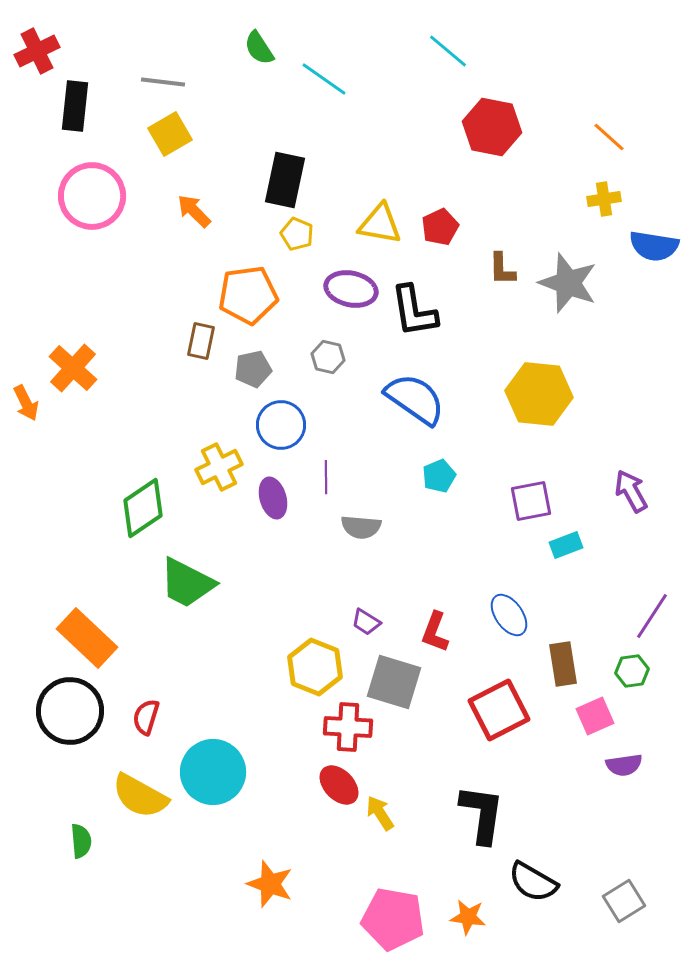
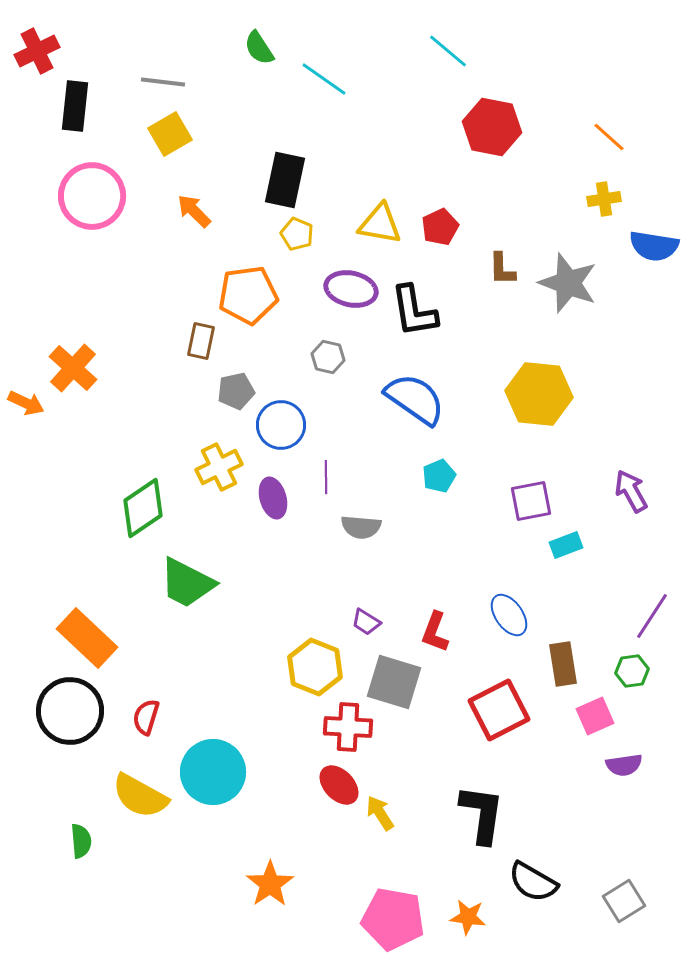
gray pentagon at (253, 369): moved 17 px left, 22 px down
orange arrow at (26, 403): rotated 39 degrees counterclockwise
orange star at (270, 884): rotated 18 degrees clockwise
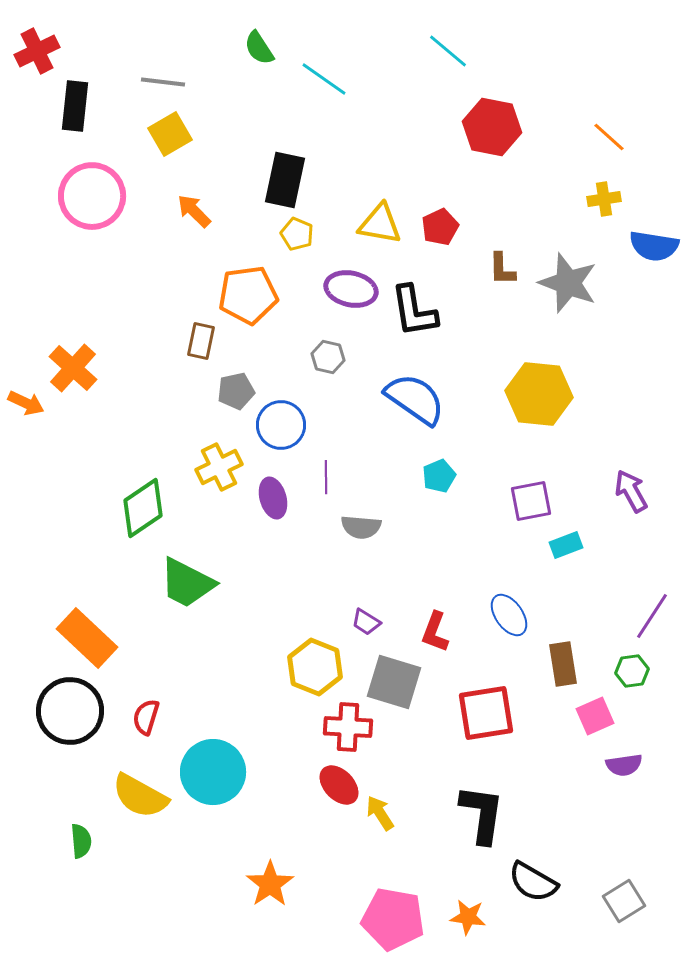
red square at (499, 710): moved 13 px left, 3 px down; rotated 18 degrees clockwise
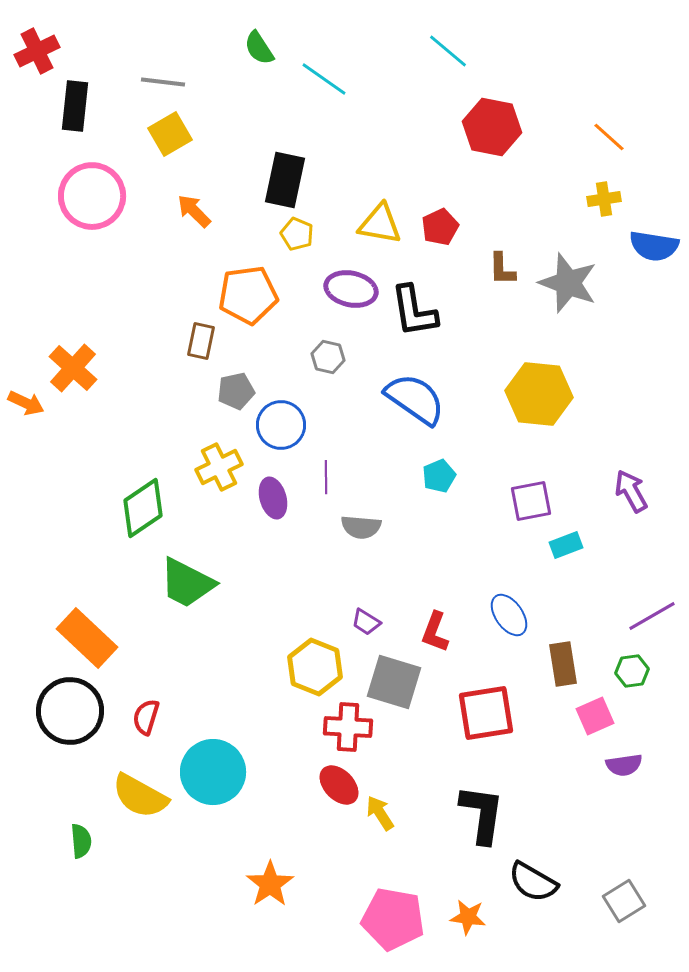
purple line at (652, 616): rotated 27 degrees clockwise
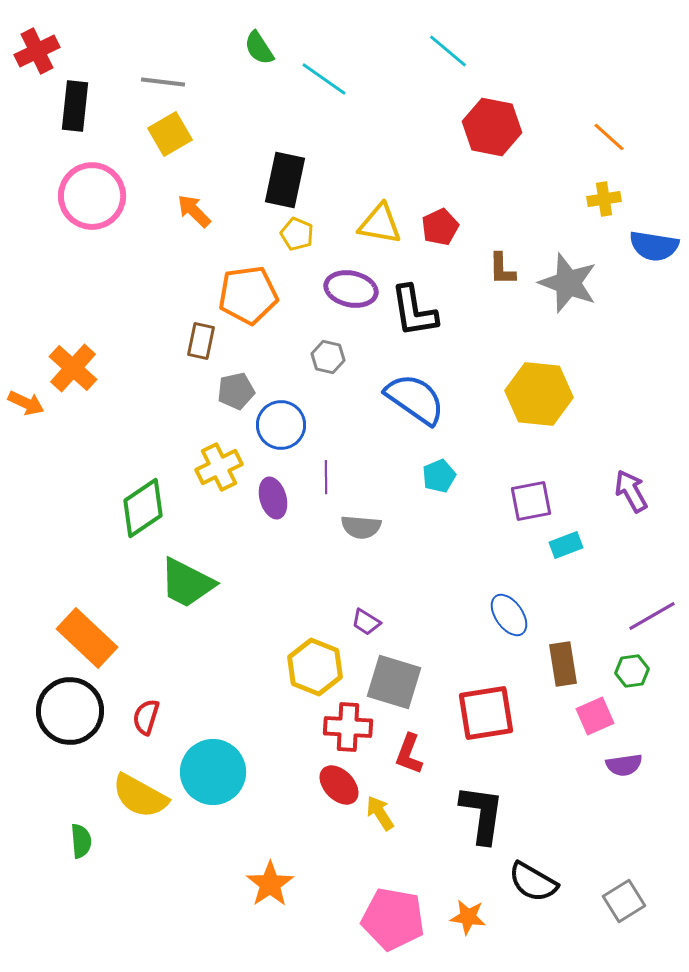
red L-shape at (435, 632): moved 26 px left, 122 px down
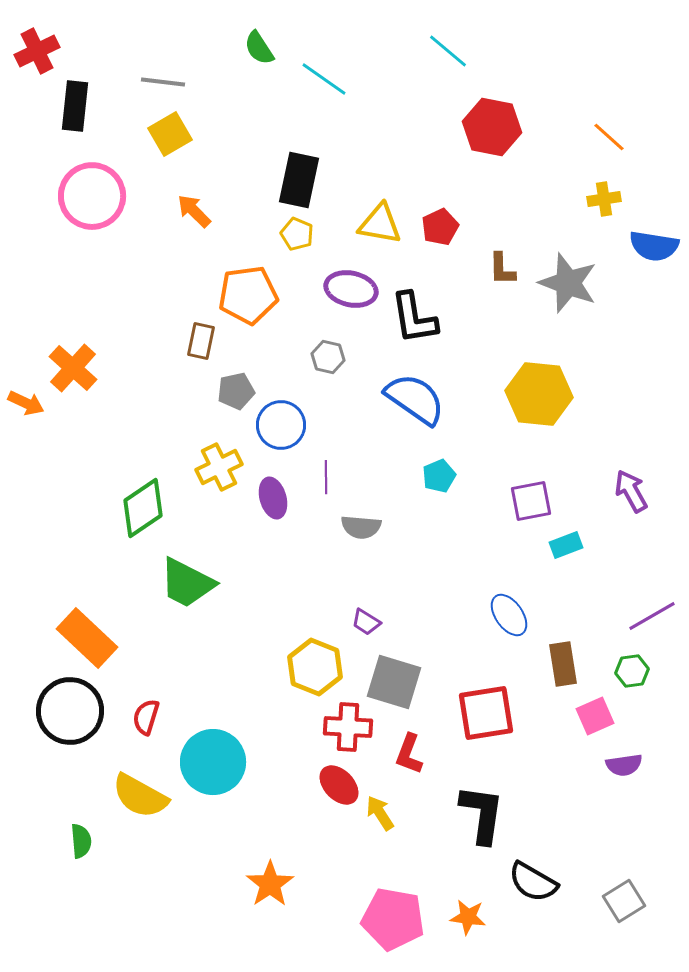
black rectangle at (285, 180): moved 14 px right
black L-shape at (414, 311): moved 7 px down
cyan circle at (213, 772): moved 10 px up
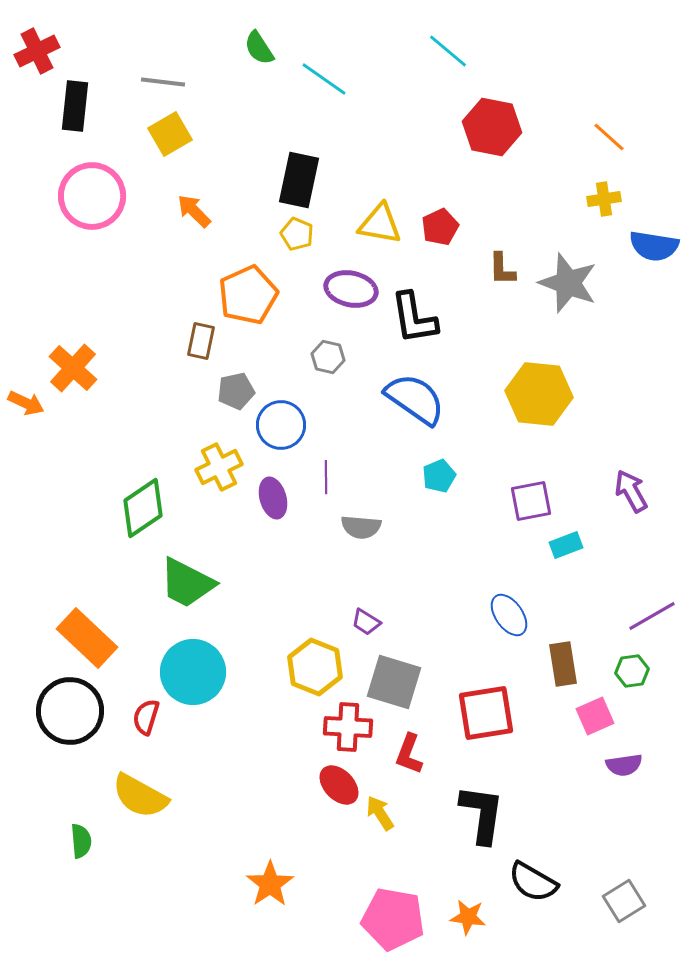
orange pentagon at (248, 295): rotated 16 degrees counterclockwise
cyan circle at (213, 762): moved 20 px left, 90 px up
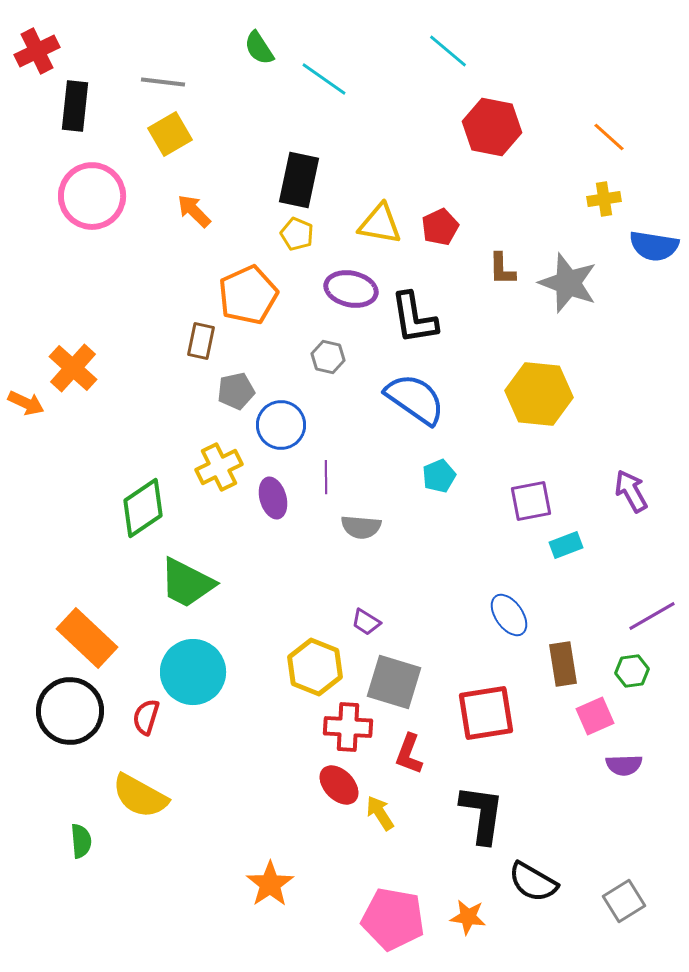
purple semicircle at (624, 765): rotated 6 degrees clockwise
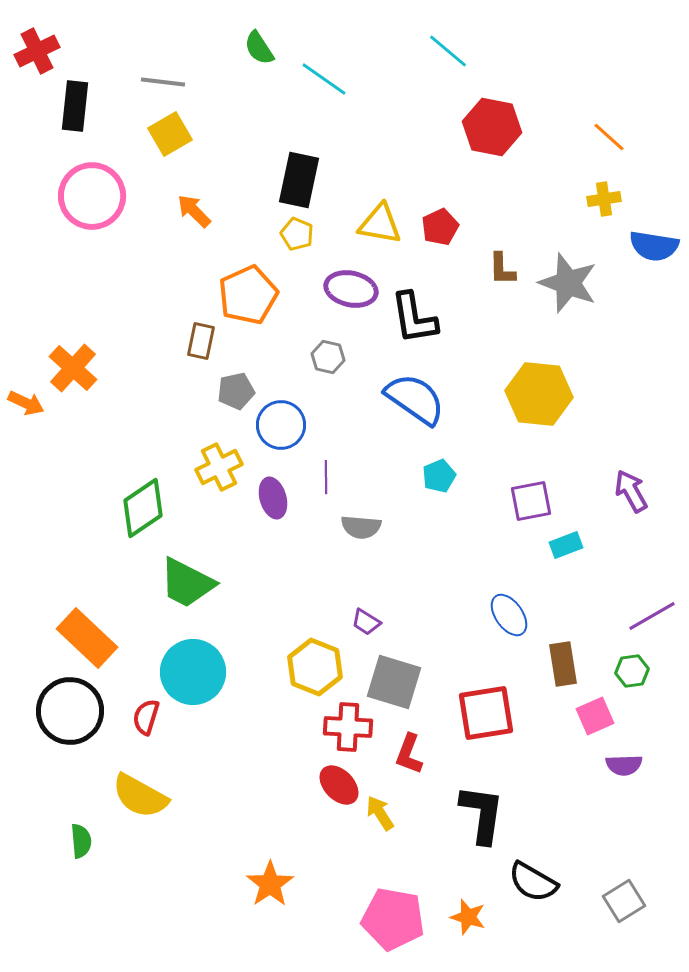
orange star at (468, 917): rotated 9 degrees clockwise
